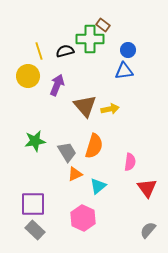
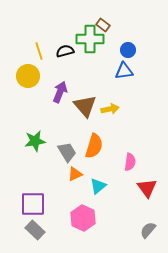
purple arrow: moved 3 px right, 7 px down
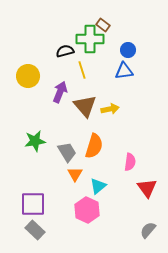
yellow line: moved 43 px right, 19 px down
orange triangle: rotated 35 degrees counterclockwise
pink hexagon: moved 4 px right, 8 px up
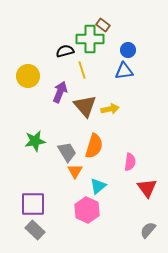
orange triangle: moved 3 px up
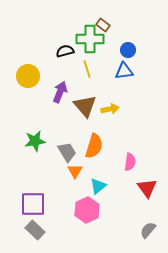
yellow line: moved 5 px right, 1 px up
pink hexagon: rotated 10 degrees clockwise
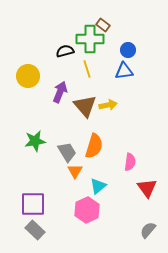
yellow arrow: moved 2 px left, 4 px up
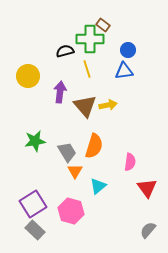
purple arrow: rotated 15 degrees counterclockwise
purple square: rotated 32 degrees counterclockwise
pink hexagon: moved 16 px left, 1 px down; rotated 20 degrees counterclockwise
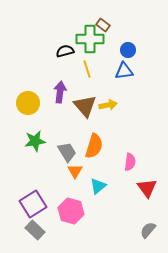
yellow circle: moved 27 px down
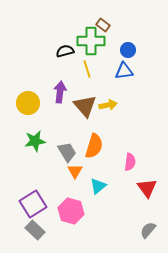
green cross: moved 1 px right, 2 px down
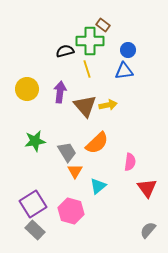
green cross: moved 1 px left
yellow circle: moved 1 px left, 14 px up
orange semicircle: moved 3 px right, 3 px up; rotated 30 degrees clockwise
